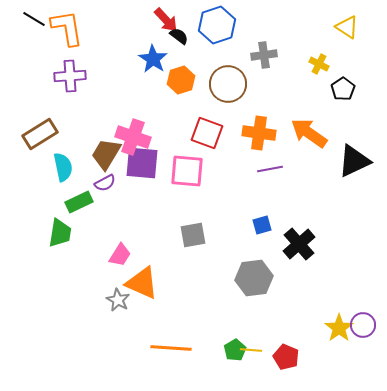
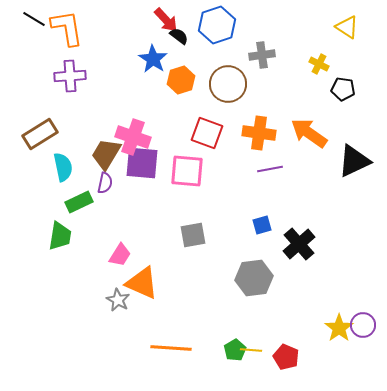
gray cross: moved 2 px left
black pentagon: rotated 30 degrees counterclockwise
purple semicircle: rotated 50 degrees counterclockwise
green trapezoid: moved 3 px down
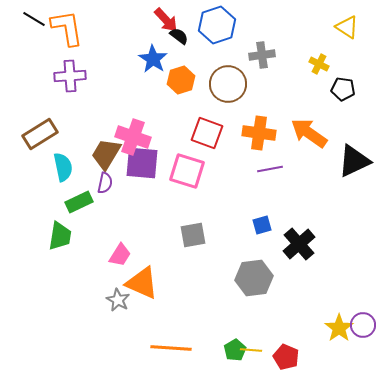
pink square: rotated 12 degrees clockwise
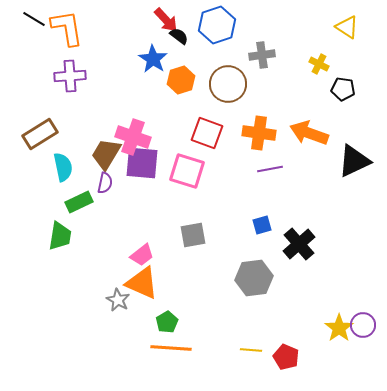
orange arrow: rotated 15 degrees counterclockwise
pink trapezoid: moved 22 px right; rotated 20 degrees clockwise
green pentagon: moved 68 px left, 28 px up
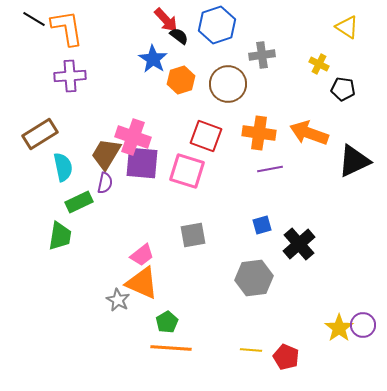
red square: moved 1 px left, 3 px down
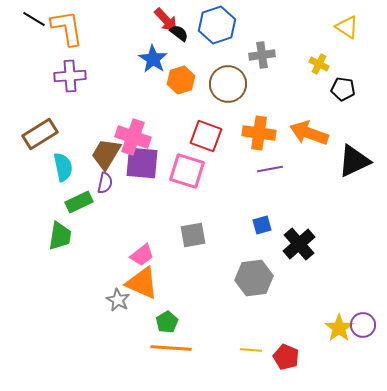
black semicircle: moved 3 px up
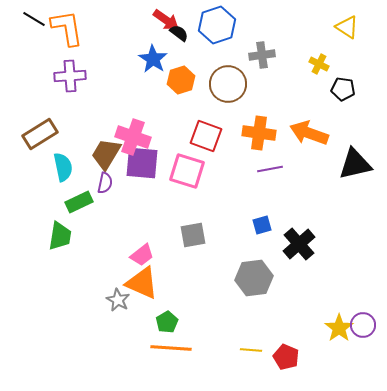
red arrow: rotated 12 degrees counterclockwise
black triangle: moved 1 px right, 3 px down; rotated 12 degrees clockwise
